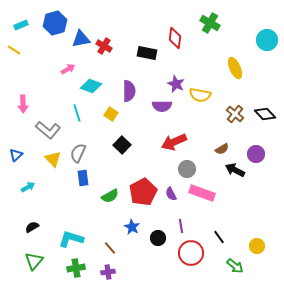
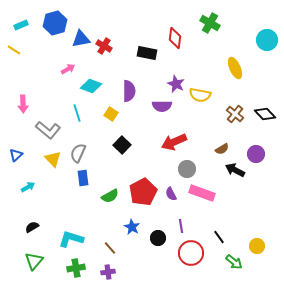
green arrow at (235, 266): moved 1 px left, 4 px up
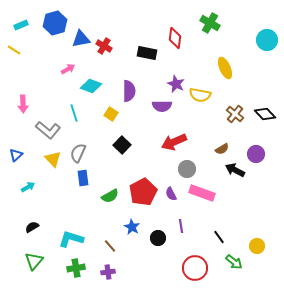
yellow ellipse at (235, 68): moved 10 px left
cyan line at (77, 113): moved 3 px left
brown line at (110, 248): moved 2 px up
red circle at (191, 253): moved 4 px right, 15 px down
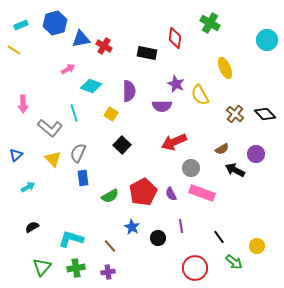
yellow semicircle at (200, 95): rotated 50 degrees clockwise
gray L-shape at (48, 130): moved 2 px right, 2 px up
gray circle at (187, 169): moved 4 px right, 1 px up
green triangle at (34, 261): moved 8 px right, 6 px down
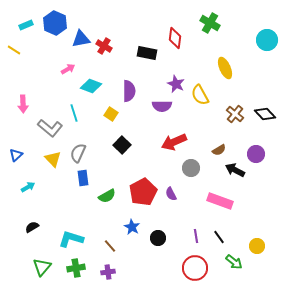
blue hexagon at (55, 23): rotated 20 degrees counterclockwise
cyan rectangle at (21, 25): moved 5 px right
brown semicircle at (222, 149): moved 3 px left, 1 px down
pink rectangle at (202, 193): moved 18 px right, 8 px down
green semicircle at (110, 196): moved 3 px left
purple line at (181, 226): moved 15 px right, 10 px down
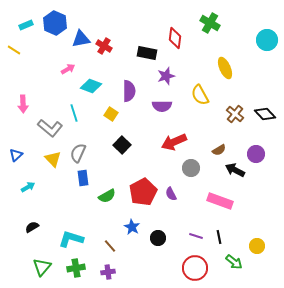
purple star at (176, 84): moved 10 px left, 8 px up; rotated 30 degrees clockwise
purple line at (196, 236): rotated 64 degrees counterclockwise
black line at (219, 237): rotated 24 degrees clockwise
